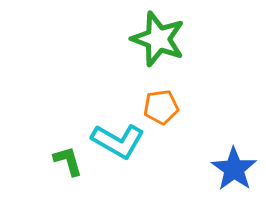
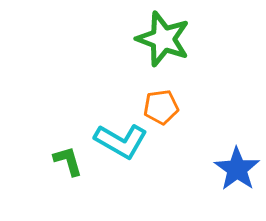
green star: moved 5 px right
cyan L-shape: moved 3 px right
blue star: moved 3 px right
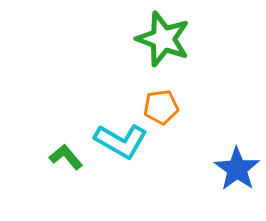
green L-shape: moved 2 px left, 4 px up; rotated 24 degrees counterclockwise
